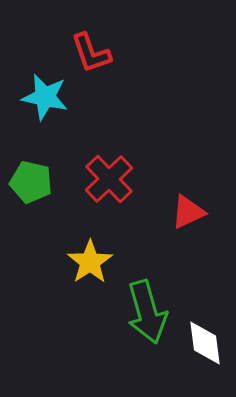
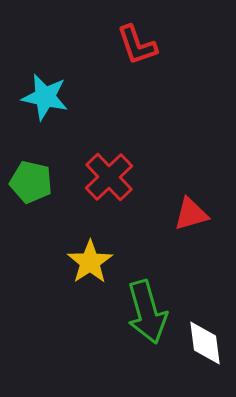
red L-shape: moved 46 px right, 8 px up
red cross: moved 2 px up
red triangle: moved 3 px right, 2 px down; rotated 9 degrees clockwise
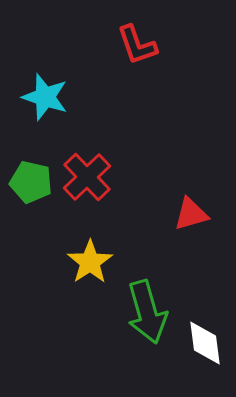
cyan star: rotated 6 degrees clockwise
red cross: moved 22 px left
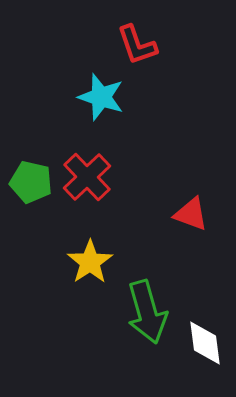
cyan star: moved 56 px right
red triangle: rotated 36 degrees clockwise
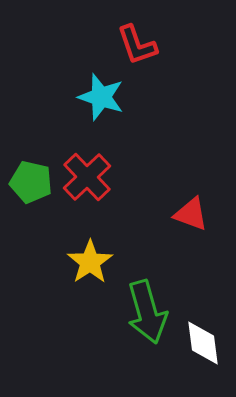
white diamond: moved 2 px left
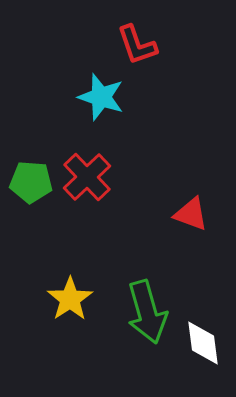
green pentagon: rotated 9 degrees counterclockwise
yellow star: moved 20 px left, 37 px down
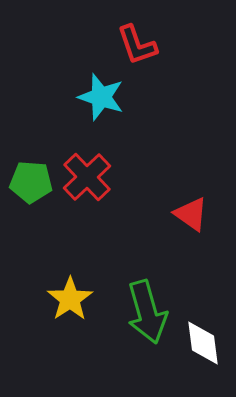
red triangle: rotated 15 degrees clockwise
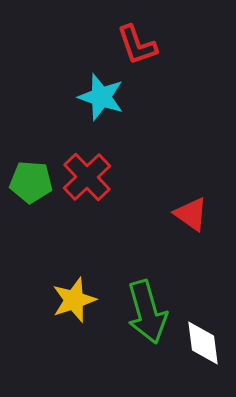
yellow star: moved 4 px right, 1 px down; rotated 15 degrees clockwise
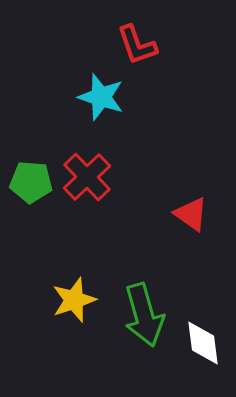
green arrow: moved 3 px left, 3 px down
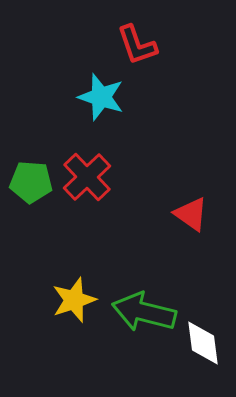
green arrow: moved 3 px up; rotated 120 degrees clockwise
